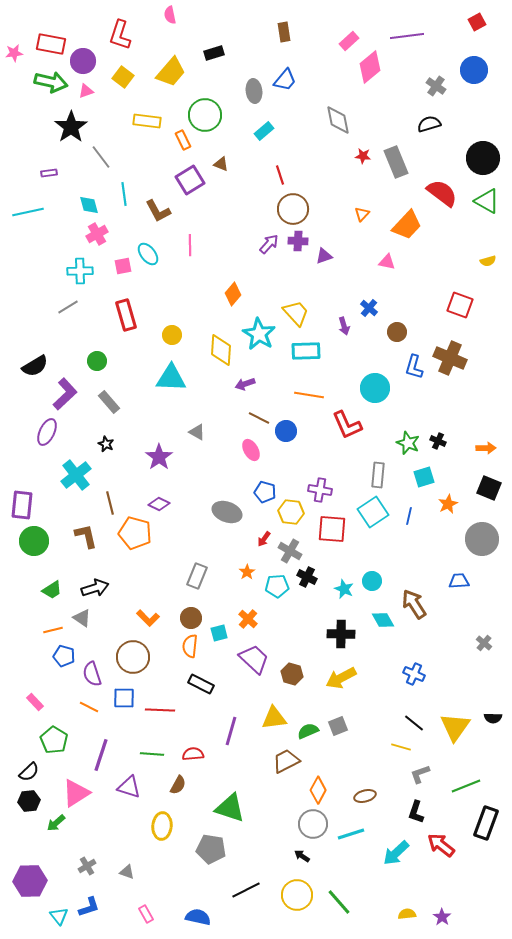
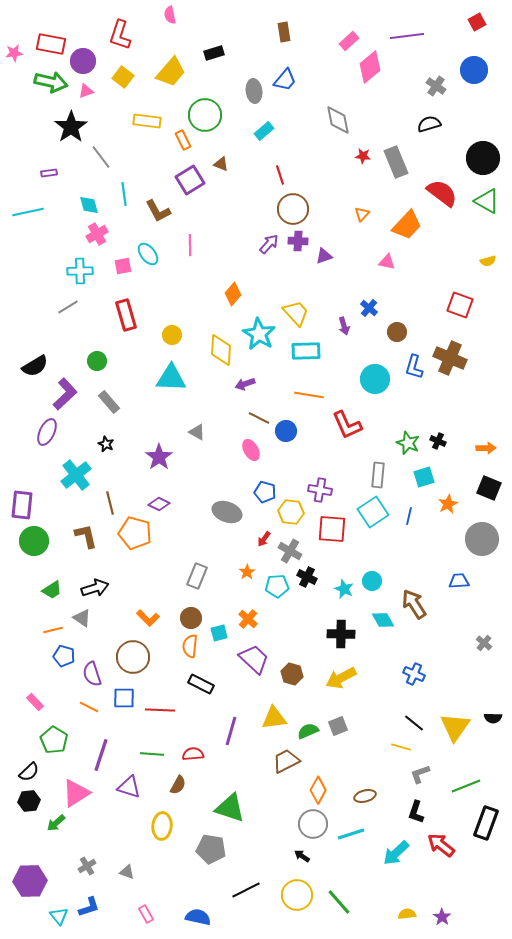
cyan circle at (375, 388): moved 9 px up
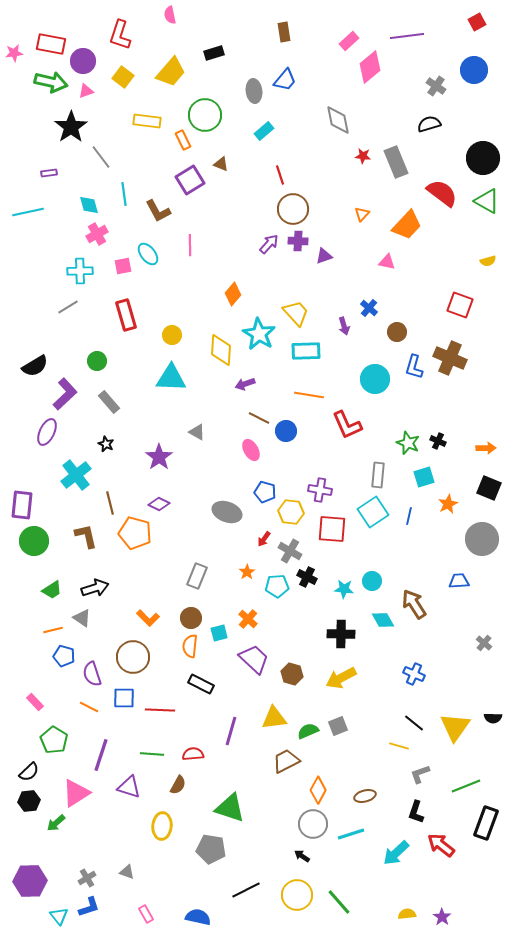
cyan star at (344, 589): rotated 18 degrees counterclockwise
yellow line at (401, 747): moved 2 px left, 1 px up
gray cross at (87, 866): moved 12 px down
